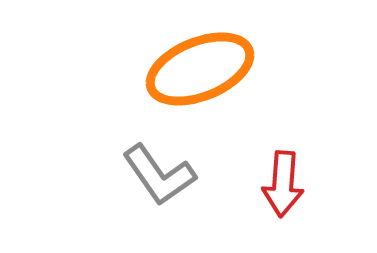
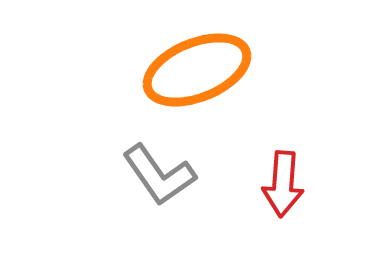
orange ellipse: moved 3 px left, 1 px down
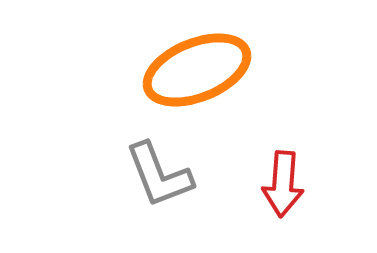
gray L-shape: rotated 14 degrees clockwise
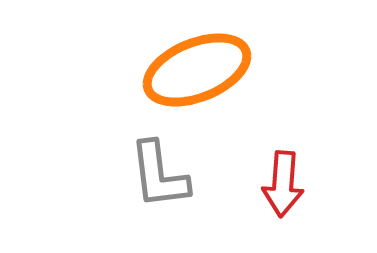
gray L-shape: rotated 14 degrees clockwise
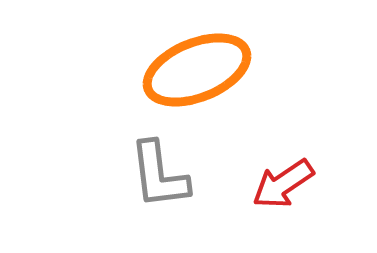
red arrow: rotated 52 degrees clockwise
